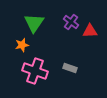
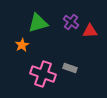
green triangle: moved 4 px right; rotated 40 degrees clockwise
orange star: rotated 16 degrees counterclockwise
pink cross: moved 8 px right, 3 px down
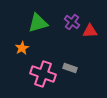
purple cross: moved 1 px right
orange star: moved 3 px down
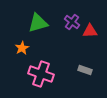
gray rectangle: moved 15 px right, 2 px down
pink cross: moved 2 px left
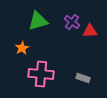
green triangle: moved 2 px up
gray rectangle: moved 2 px left, 8 px down
pink cross: rotated 15 degrees counterclockwise
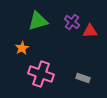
pink cross: rotated 15 degrees clockwise
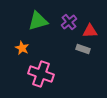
purple cross: moved 3 px left; rotated 14 degrees clockwise
orange star: rotated 16 degrees counterclockwise
gray rectangle: moved 29 px up
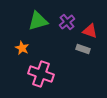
purple cross: moved 2 px left
red triangle: rotated 21 degrees clockwise
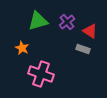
red triangle: rotated 14 degrees clockwise
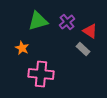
gray rectangle: rotated 24 degrees clockwise
pink cross: rotated 15 degrees counterclockwise
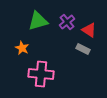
red triangle: moved 1 px left, 1 px up
gray rectangle: rotated 16 degrees counterclockwise
